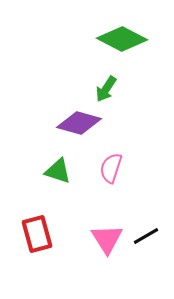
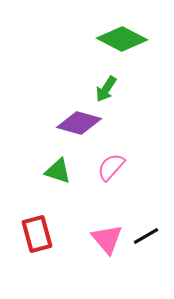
pink semicircle: moved 1 px up; rotated 24 degrees clockwise
pink triangle: rotated 8 degrees counterclockwise
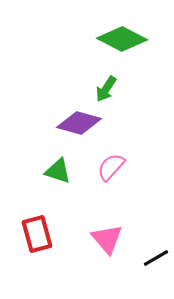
black line: moved 10 px right, 22 px down
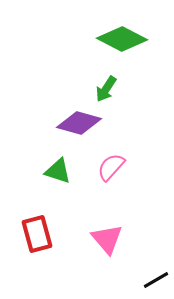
black line: moved 22 px down
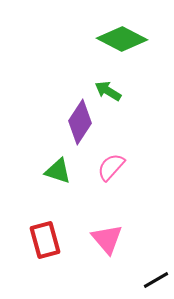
green arrow: moved 2 px right, 2 px down; rotated 88 degrees clockwise
purple diamond: moved 1 px right, 1 px up; rotated 72 degrees counterclockwise
red rectangle: moved 8 px right, 6 px down
